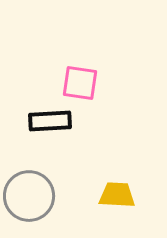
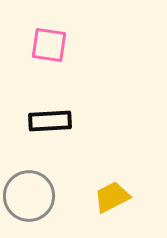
pink square: moved 31 px left, 38 px up
yellow trapezoid: moved 5 px left, 2 px down; rotated 30 degrees counterclockwise
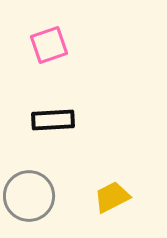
pink square: rotated 27 degrees counterclockwise
black rectangle: moved 3 px right, 1 px up
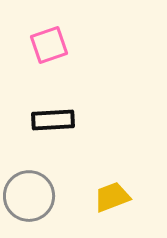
yellow trapezoid: rotated 6 degrees clockwise
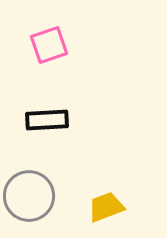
black rectangle: moved 6 px left
yellow trapezoid: moved 6 px left, 10 px down
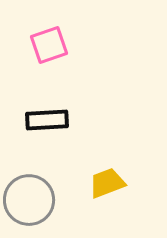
gray circle: moved 4 px down
yellow trapezoid: moved 1 px right, 24 px up
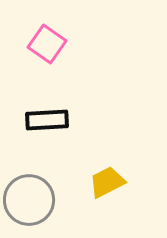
pink square: moved 2 px left, 1 px up; rotated 36 degrees counterclockwise
yellow trapezoid: moved 1 px up; rotated 6 degrees counterclockwise
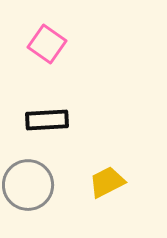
gray circle: moved 1 px left, 15 px up
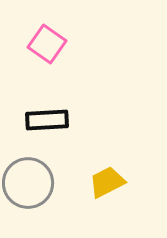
gray circle: moved 2 px up
